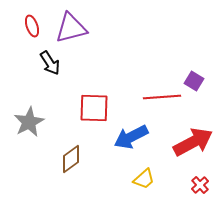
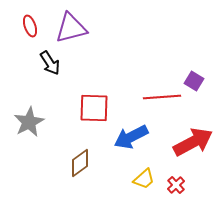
red ellipse: moved 2 px left
brown diamond: moved 9 px right, 4 px down
red cross: moved 24 px left
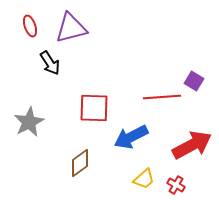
red arrow: moved 1 px left, 3 px down
red cross: rotated 18 degrees counterclockwise
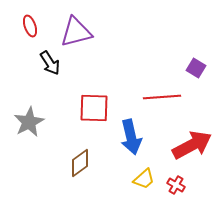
purple triangle: moved 5 px right, 4 px down
purple square: moved 2 px right, 13 px up
blue arrow: rotated 76 degrees counterclockwise
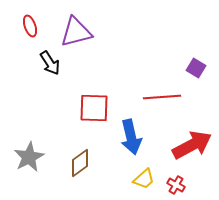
gray star: moved 35 px down
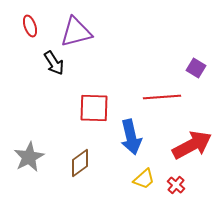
black arrow: moved 4 px right
red cross: rotated 12 degrees clockwise
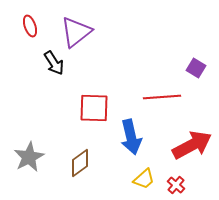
purple triangle: rotated 24 degrees counterclockwise
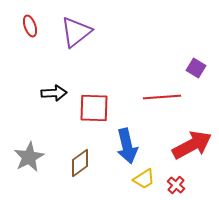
black arrow: moved 30 px down; rotated 60 degrees counterclockwise
blue arrow: moved 4 px left, 9 px down
yellow trapezoid: rotated 10 degrees clockwise
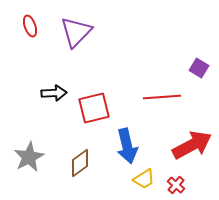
purple triangle: rotated 8 degrees counterclockwise
purple square: moved 3 px right
red square: rotated 16 degrees counterclockwise
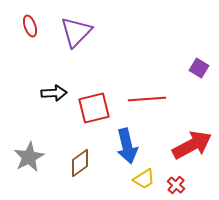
red line: moved 15 px left, 2 px down
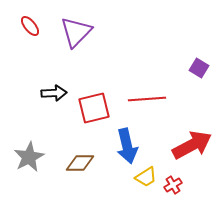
red ellipse: rotated 20 degrees counterclockwise
brown diamond: rotated 36 degrees clockwise
yellow trapezoid: moved 2 px right, 2 px up
red cross: moved 3 px left; rotated 18 degrees clockwise
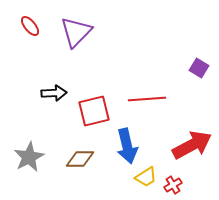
red square: moved 3 px down
brown diamond: moved 4 px up
